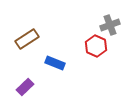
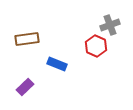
brown rectangle: rotated 25 degrees clockwise
blue rectangle: moved 2 px right, 1 px down
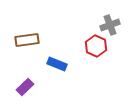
brown rectangle: moved 1 px down
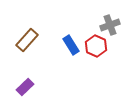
brown rectangle: rotated 40 degrees counterclockwise
blue rectangle: moved 14 px right, 19 px up; rotated 36 degrees clockwise
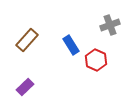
red hexagon: moved 14 px down
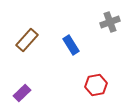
gray cross: moved 3 px up
red hexagon: moved 25 px down; rotated 25 degrees clockwise
purple rectangle: moved 3 px left, 6 px down
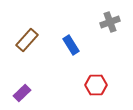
red hexagon: rotated 10 degrees clockwise
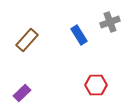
blue rectangle: moved 8 px right, 10 px up
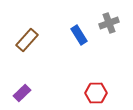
gray cross: moved 1 px left, 1 px down
red hexagon: moved 8 px down
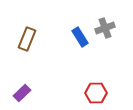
gray cross: moved 4 px left, 5 px down
blue rectangle: moved 1 px right, 2 px down
brown rectangle: moved 1 px up; rotated 20 degrees counterclockwise
